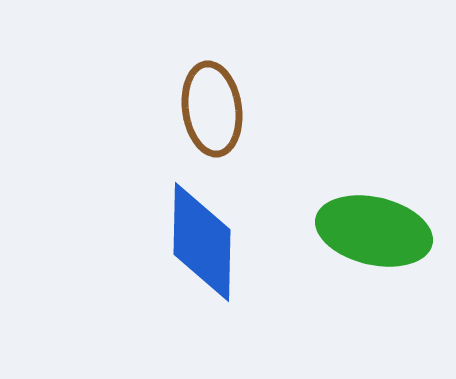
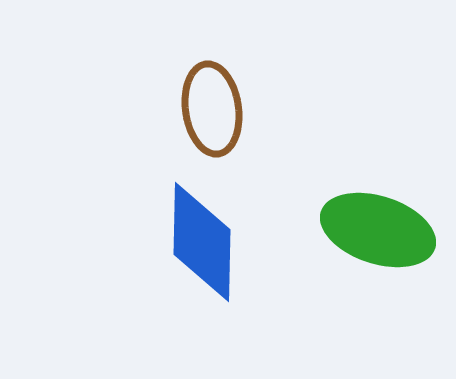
green ellipse: moved 4 px right, 1 px up; rotated 5 degrees clockwise
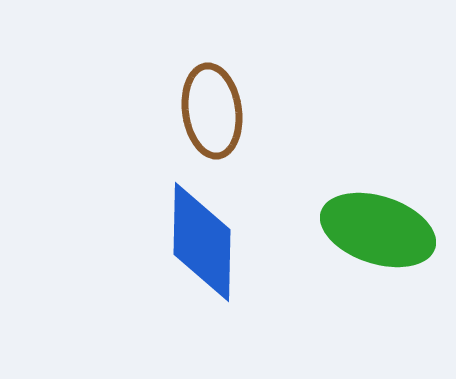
brown ellipse: moved 2 px down
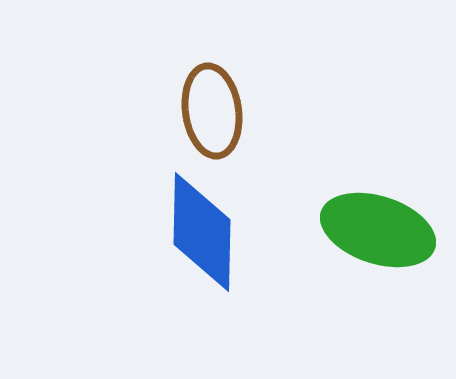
blue diamond: moved 10 px up
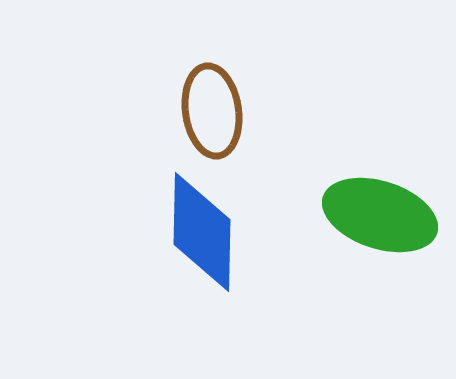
green ellipse: moved 2 px right, 15 px up
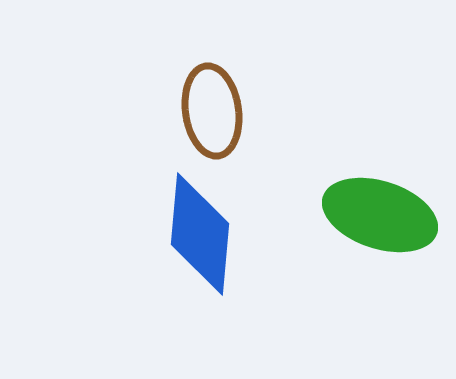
blue diamond: moved 2 px left, 2 px down; rotated 4 degrees clockwise
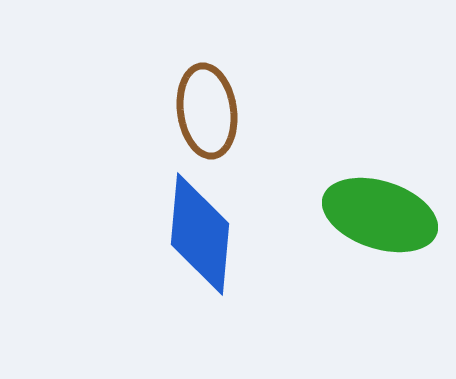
brown ellipse: moved 5 px left
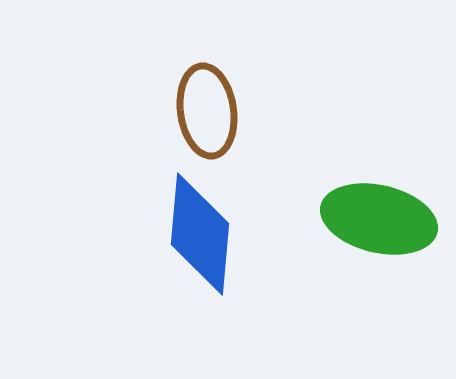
green ellipse: moved 1 px left, 4 px down; rotated 5 degrees counterclockwise
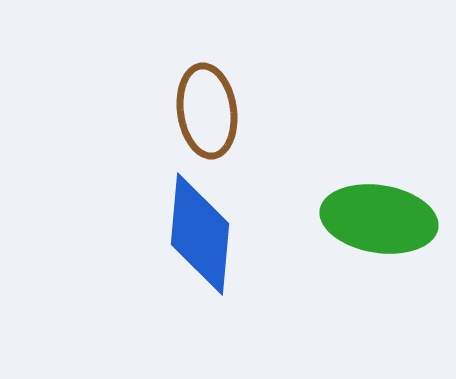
green ellipse: rotated 4 degrees counterclockwise
